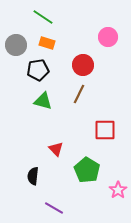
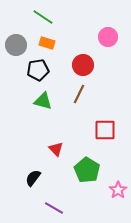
black semicircle: moved 2 px down; rotated 30 degrees clockwise
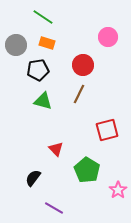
red square: moved 2 px right; rotated 15 degrees counterclockwise
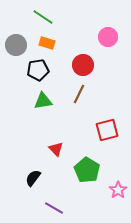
green triangle: rotated 24 degrees counterclockwise
